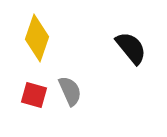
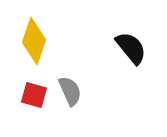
yellow diamond: moved 3 px left, 3 px down
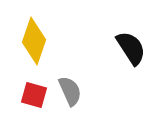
black semicircle: rotated 6 degrees clockwise
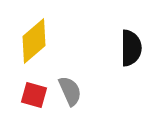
yellow diamond: rotated 30 degrees clockwise
black semicircle: rotated 33 degrees clockwise
